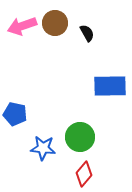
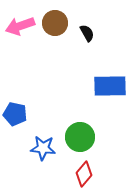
pink arrow: moved 2 px left
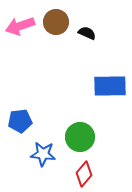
brown circle: moved 1 px right, 1 px up
black semicircle: rotated 36 degrees counterclockwise
blue pentagon: moved 5 px right, 7 px down; rotated 20 degrees counterclockwise
blue star: moved 6 px down
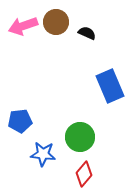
pink arrow: moved 3 px right
blue rectangle: rotated 68 degrees clockwise
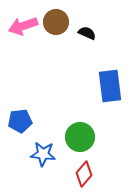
blue rectangle: rotated 16 degrees clockwise
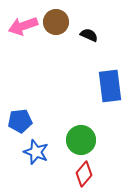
black semicircle: moved 2 px right, 2 px down
green circle: moved 1 px right, 3 px down
blue star: moved 7 px left, 2 px up; rotated 15 degrees clockwise
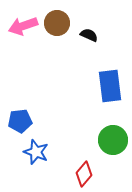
brown circle: moved 1 px right, 1 px down
green circle: moved 32 px right
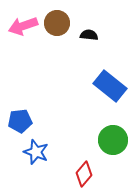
black semicircle: rotated 18 degrees counterclockwise
blue rectangle: rotated 44 degrees counterclockwise
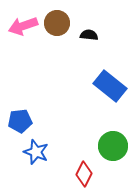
green circle: moved 6 px down
red diamond: rotated 15 degrees counterclockwise
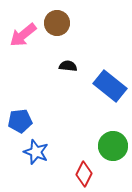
pink arrow: moved 9 px down; rotated 20 degrees counterclockwise
black semicircle: moved 21 px left, 31 px down
